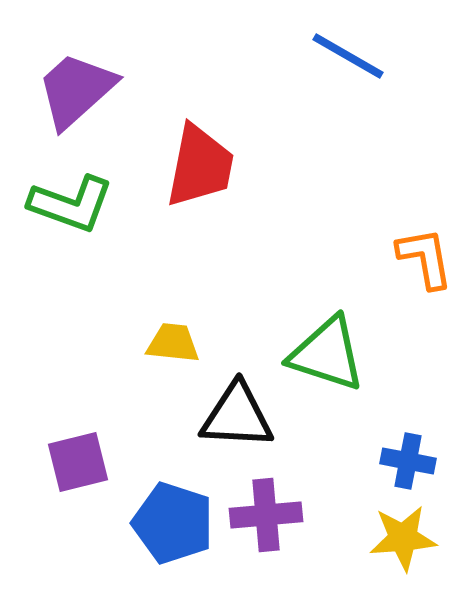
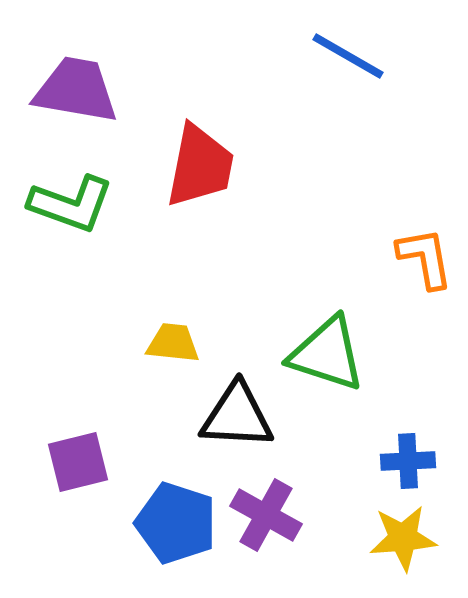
purple trapezoid: rotated 52 degrees clockwise
blue cross: rotated 14 degrees counterclockwise
purple cross: rotated 34 degrees clockwise
blue pentagon: moved 3 px right
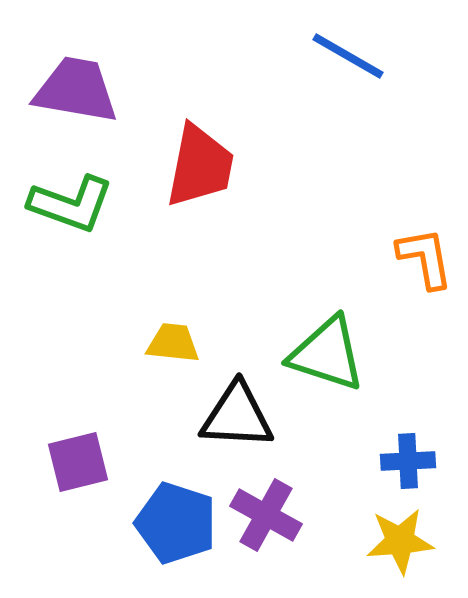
yellow star: moved 3 px left, 3 px down
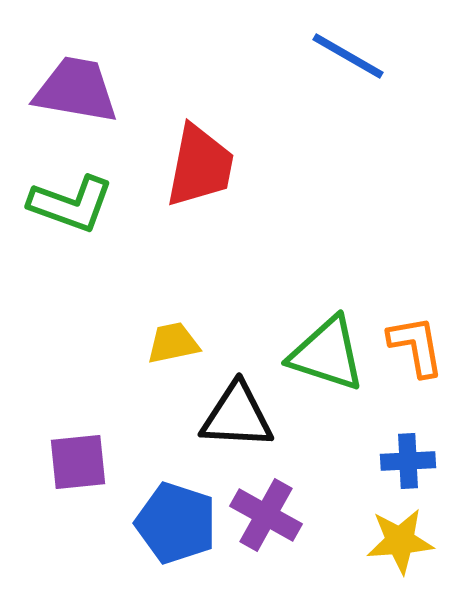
orange L-shape: moved 9 px left, 88 px down
yellow trapezoid: rotated 18 degrees counterclockwise
purple square: rotated 8 degrees clockwise
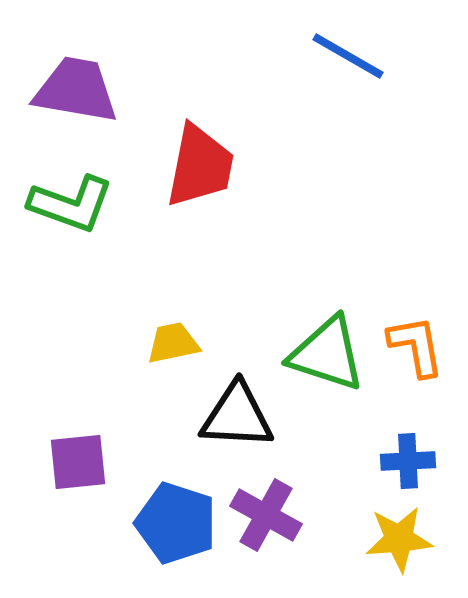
yellow star: moved 1 px left, 2 px up
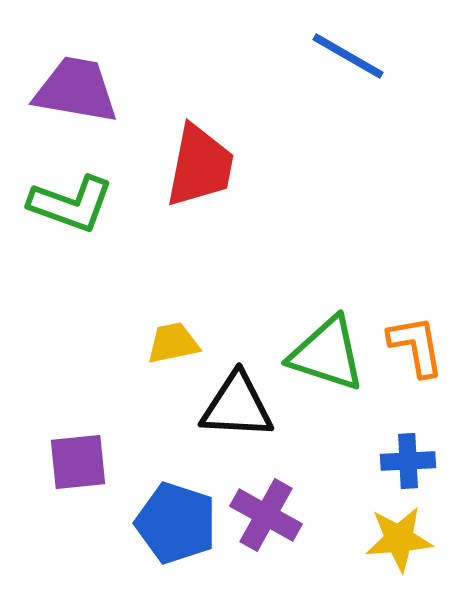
black triangle: moved 10 px up
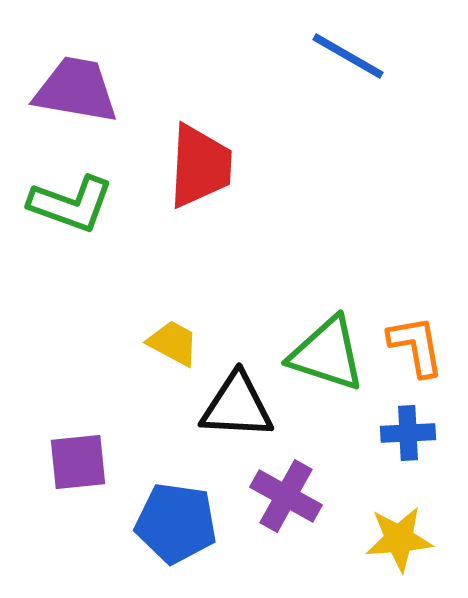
red trapezoid: rotated 8 degrees counterclockwise
yellow trapezoid: rotated 40 degrees clockwise
blue cross: moved 28 px up
purple cross: moved 20 px right, 19 px up
blue pentagon: rotated 10 degrees counterclockwise
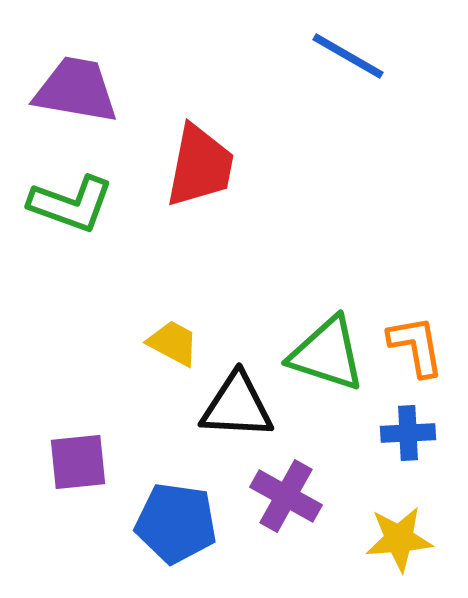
red trapezoid: rotated 8 degrees clockwise
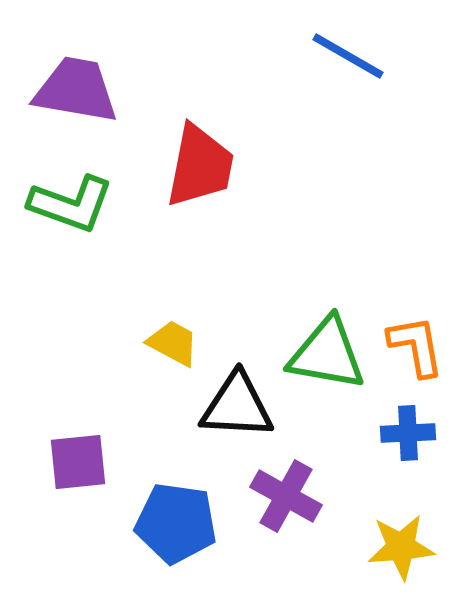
green triangle: rotated 8 degrees counterclockwise
yellow star: moved 2 px right, 8 px down
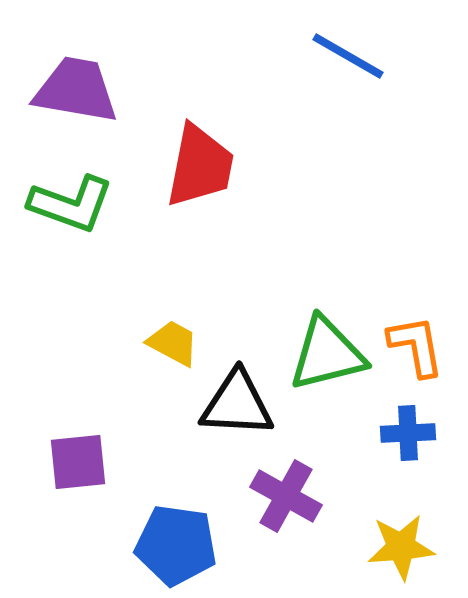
green triangle: rotated 24 degrees counterclockwise
black triangle: moved 2 px up
blue pentagon: moved 22 px down
